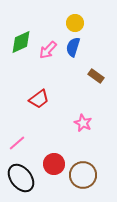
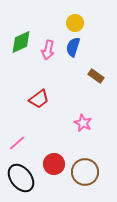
pink arrow: rotated 30 degrees counterclockwise
brown circle: moved 2 px right, 3 px up
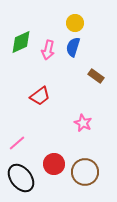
red trapezoid: moved 1 px right, 3 px up
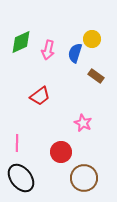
yellow circle: moved 17 px right, 16 px down
blue semicircle: moved 2 px right, 6 px down
pink line: rotated 48 degrees counterclockwise
red circle: moved 7 px right, 12 px up
brown circle: moved 1 px left, 6 px down
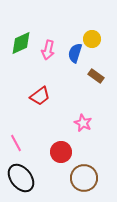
green diamond: moved 1 px down
pink line: moved 1 px left; rotated 30 degrees counterclockwise
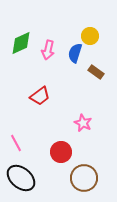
yellow circle: moved 2 px left, 3 px up
brown rectangle: moved 4 px up
black ellipse: rotated 12 degrees counterclockwise
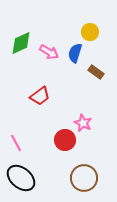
yellow circle: moved 4 px up
pink arrow: moved 1 px right, 2 px down; rotated 72 degrees counterclockwise
red circle: moved 4 px right, 12 px up
